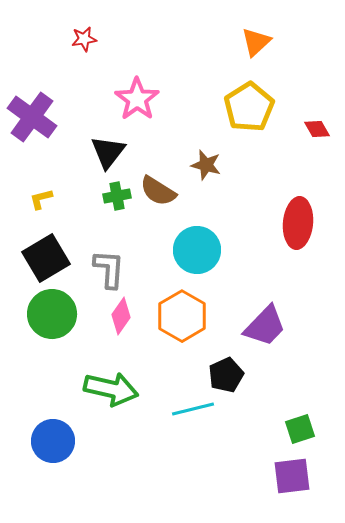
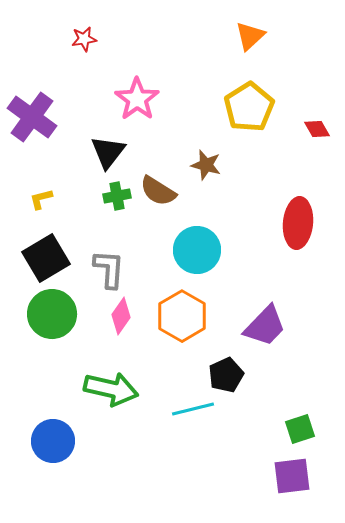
orange triangle: moved 6 px left, 6 px up
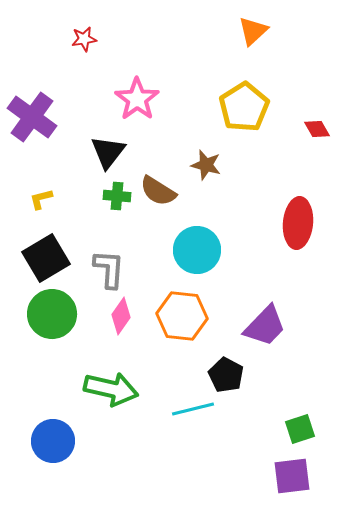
orange triangle: moved 3 px right, 5 px up
yellow pentagon: moved 5 px left
green cross: rotated 16 degrees clockwise
orange hexagon: rotated 24 degrees counterclockwise
black pentagon: rotated 20 degrees counterclockwise
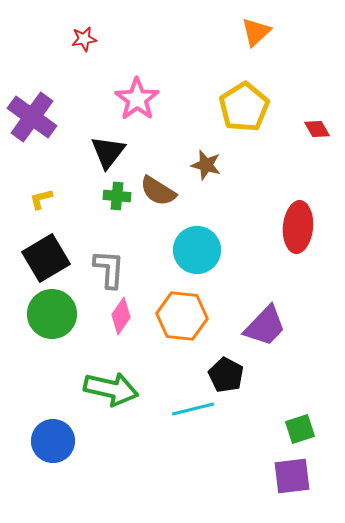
orange triangle: moved 3 px right, 1 px down
red ellipse: moved 4 px down
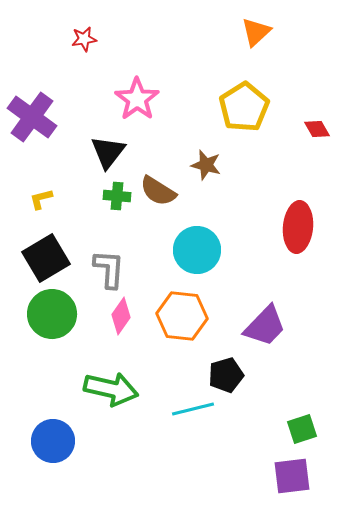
black pentagon: rotated 28 degrees clockwise
green square: moved 2 px right
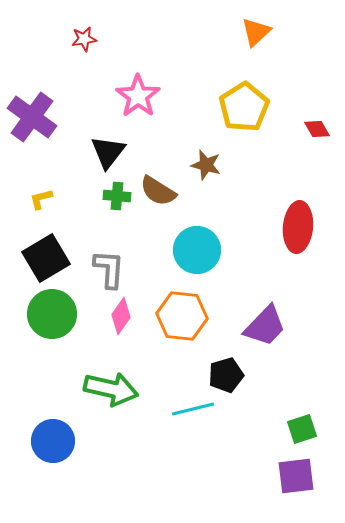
pink star: moved 1 px right, 3 px up
purple square: moved 4 px right
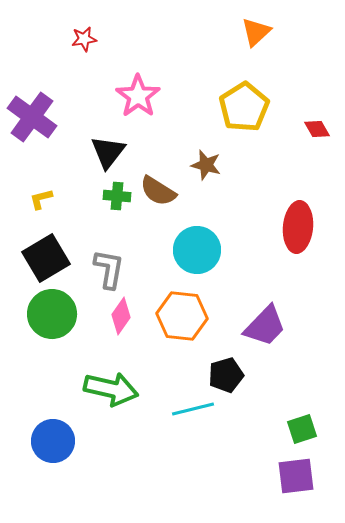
gray L-shape: rotated 6 degrees clockwise
